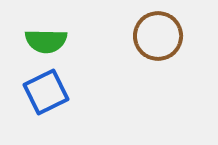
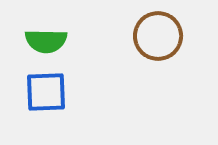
blue square: rotated 24 degrees clockwise
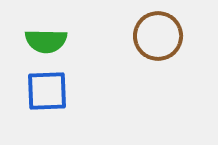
blue square: moved 1 px right, 1 px up
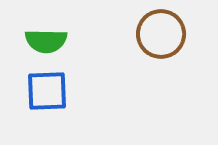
brown circle: moved 3 px right, 2 px up
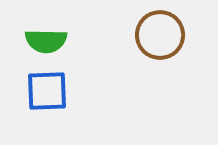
brown circle: moved 1 px left, 1 px down
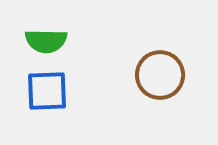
brown circle: moved 40 px down
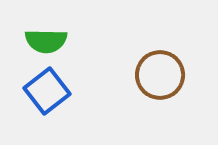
blue square: rotated 36 degrees counterclockwise
